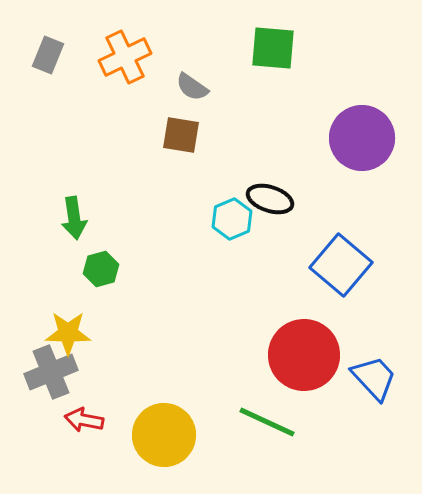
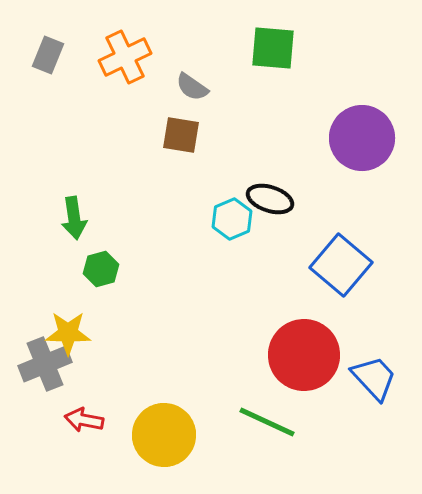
gray cross: moved 6 px left, 8 px up
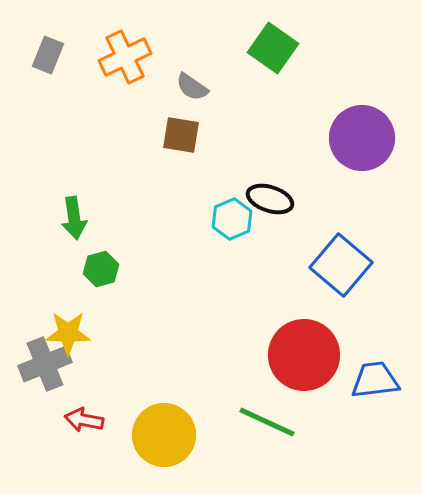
green square: rotated 30 degrees clockwise
blue trapezoid: moved 1 px right, 2 px down; rotated 54 degrees counterclockwise
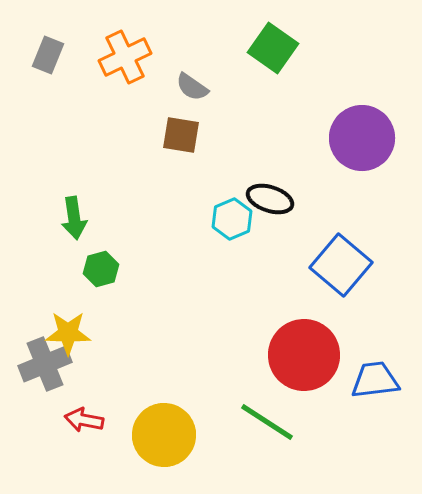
green line: rotated 8 degrees clockwise
